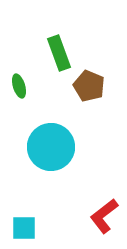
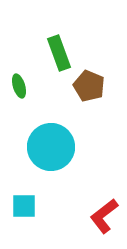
cyan square: moved 22 px up
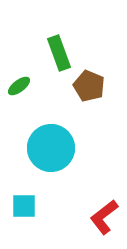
green ellipse: rotated 70 degrees clockwise
cyan circle: moved 1 px down
red L-shape: moved 1 px down
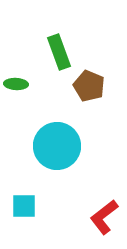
green rectangle: moved 1 px up
green ellipse: moved 3 px left, 2 px up; rotated 40 degrees clockwise
cyan circle: moved 6 px right, 2 px up
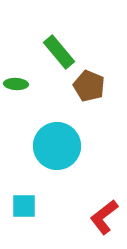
green rectangle: rotated 20 degrees counterclockwise
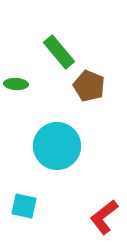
cyan square: rotated 12 degrees clockwise
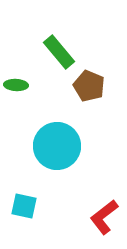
green ellipse: moved 1 px down
